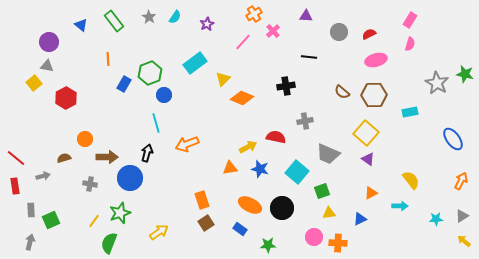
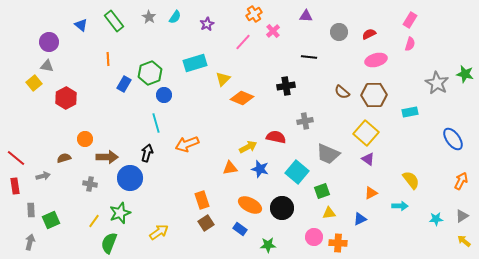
cyan rectangle at (195, 63): rotated 20 degrees clockwise
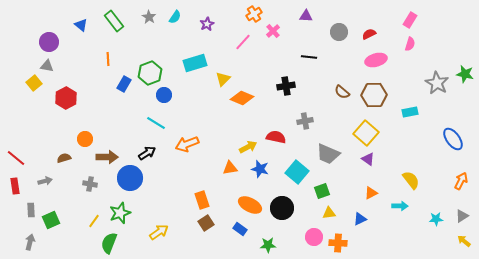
cyan line at (156, 123): rotated 42 degrees counterclockwise
black arrow at (147, 153): rotated 42 degrees clockwise
gray arrow at (43, 176): moved 2 px right, 5 px down
